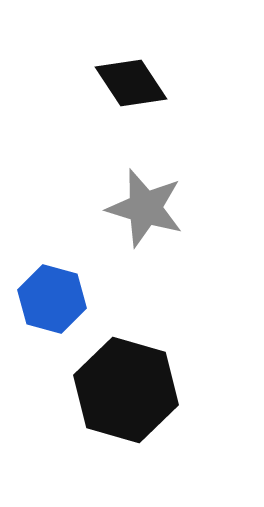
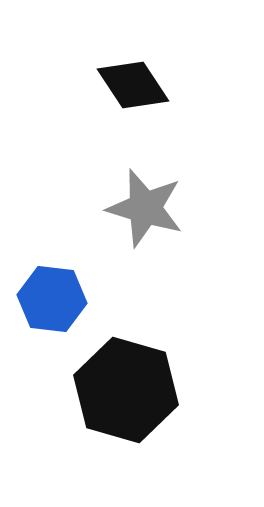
black diamond: moved 2 px right, 2 px down
blue hexagon: rotated 8 degrees counterclockwise
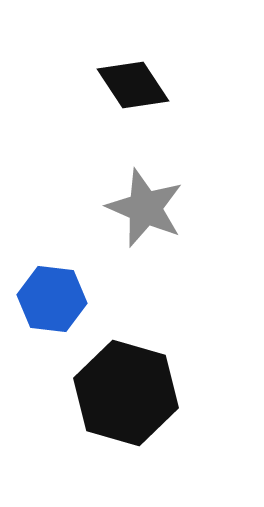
gray star: rotated 6 degrees clockwise
black hexagon: moved 3 px down
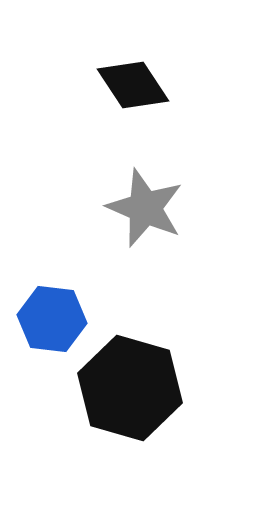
blue hexagon: moved 20 px down
black hexagon: moved 4 px right, 5 px up
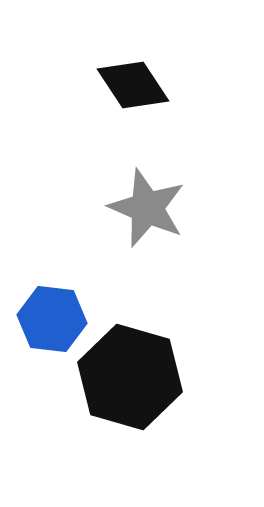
gray star: moved 2 px right
black hexagon: moved 11 px up
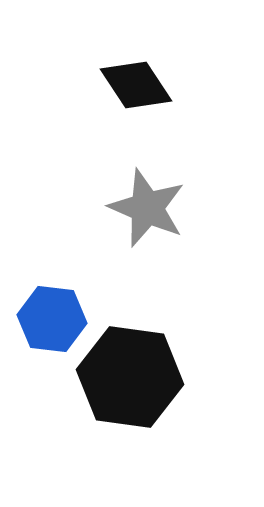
black diamond: moved 3 px right
black hexagon: rotated 8 degrees counterclockwise
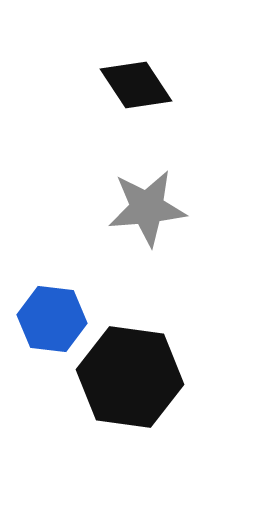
gray star: rotated 28 degrees counterclockwise
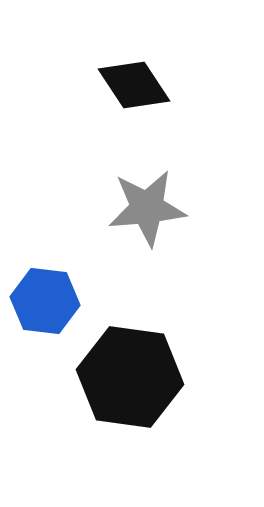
black diamond: moved 2 px left
blue hexagon: moved 7 px left, 18 px up
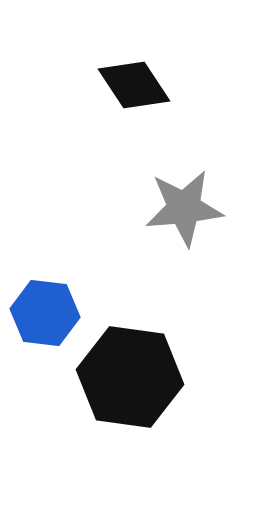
gray star: moved 37 px right
blue hexagon: moved 12 px down
